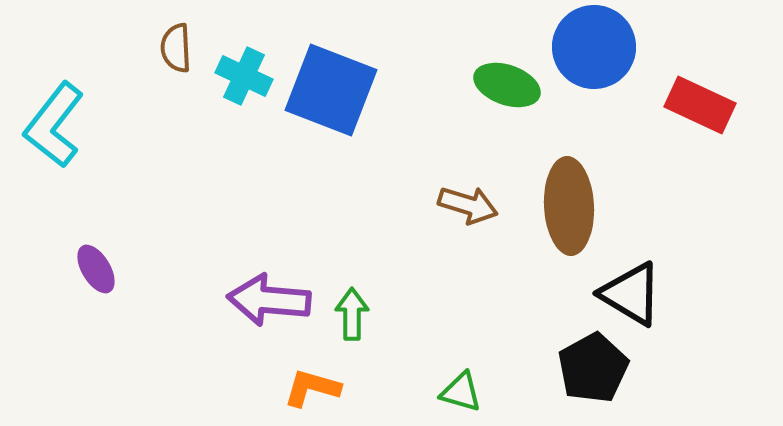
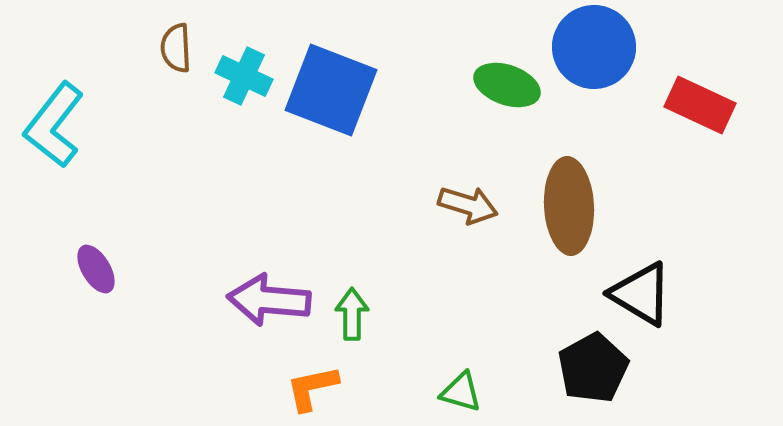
black triangle: moved 10 px right
orange L-shape: rotated 28 degrees counterclockwise
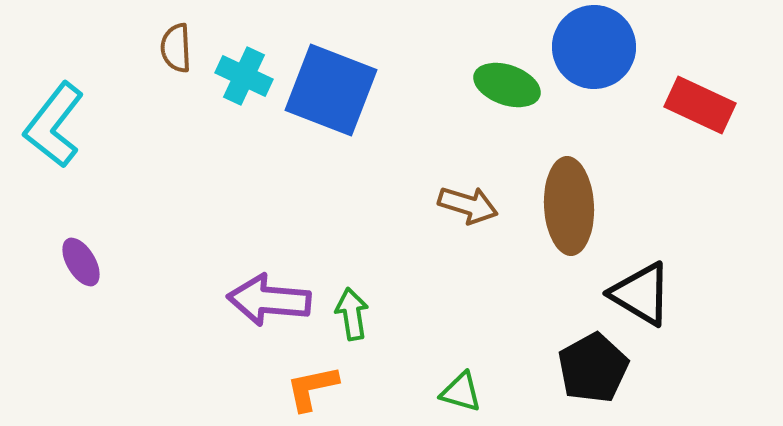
purple ellipse: moved 15 px left, 7 px up
green arrow: rotated 9 degrees counterclockwise
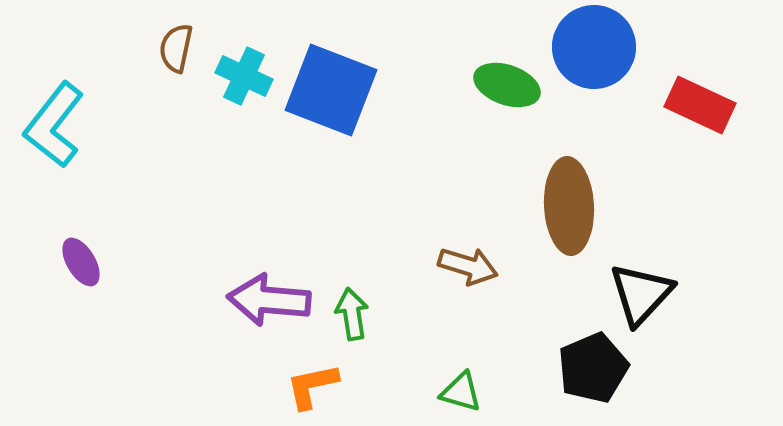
brown semicircle: rotated 15 degrees clockwise
brown arrow: moved 61 px down
black triangle: rotated 42 degrees clockwise
black pentagon: rotated 6 degrees clockwise
orange L-shape: moved 2 px up
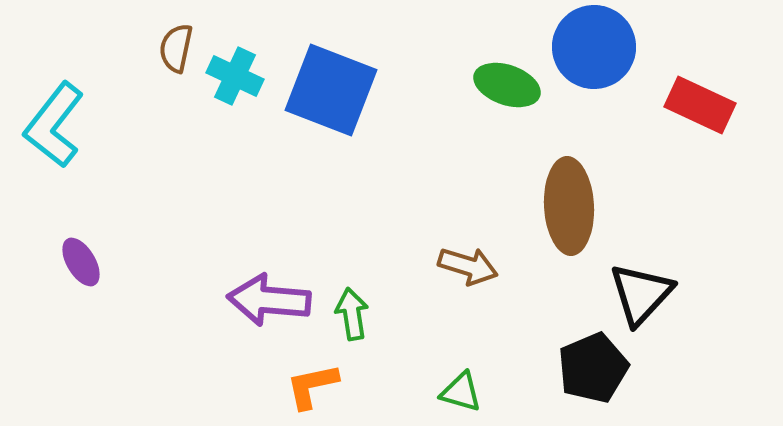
cyan cross: moved 9 px left
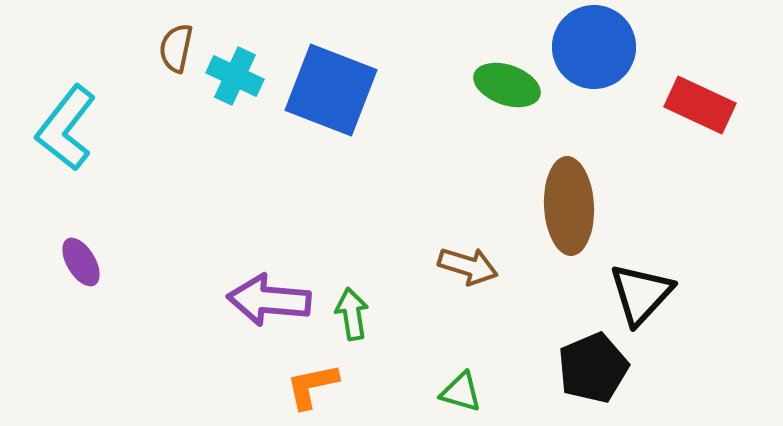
cyan L-shape: moved 12 px right, 3 px down
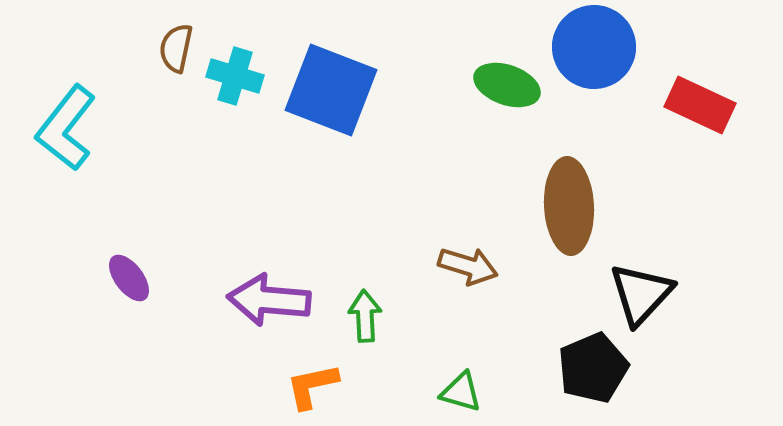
cyan cross: rotated 8 degrees counterclockwise
purple ellipse: moved 48 px right, 16 px down; rotated 6 degrees counterclockwise
green arrow: moved 13 px right, 2 px down; rotated 6 degrees clockwise
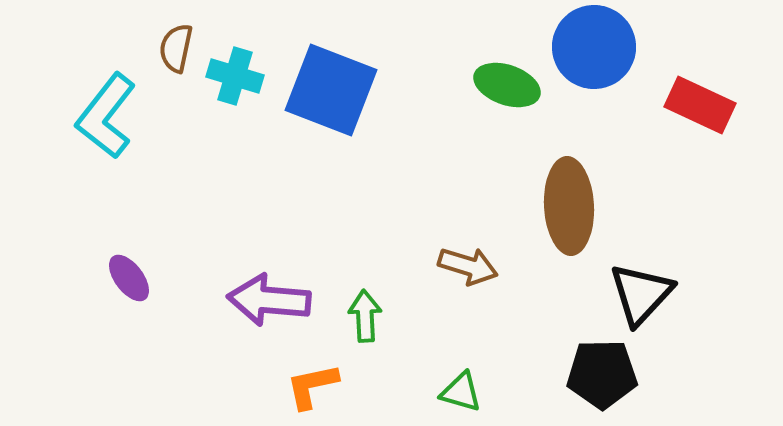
cyan L-shape: moved 40 px right, 12 px up
black pentagon: moved 9 px right, 6 px down; rotated 22 degrees clockwise
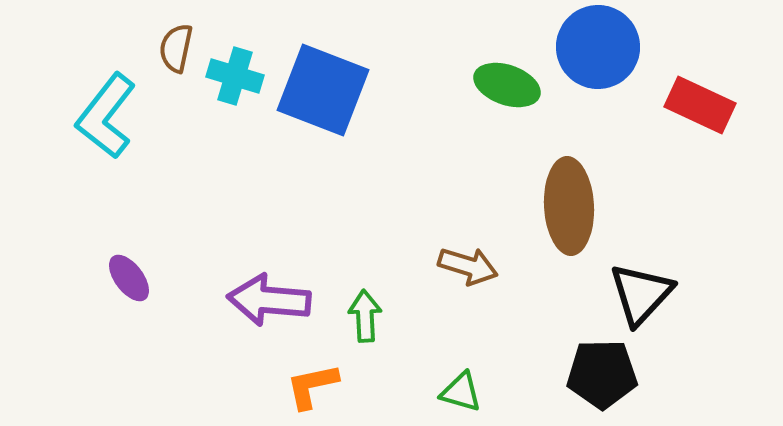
blue circle: moved 4 px right
blue square: moved 8 px left
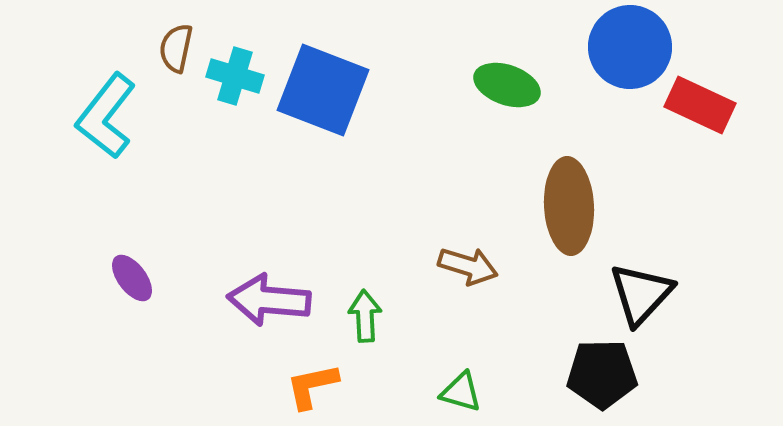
blue circle: moved 32 px right
purple ellipse: moved 3 px right
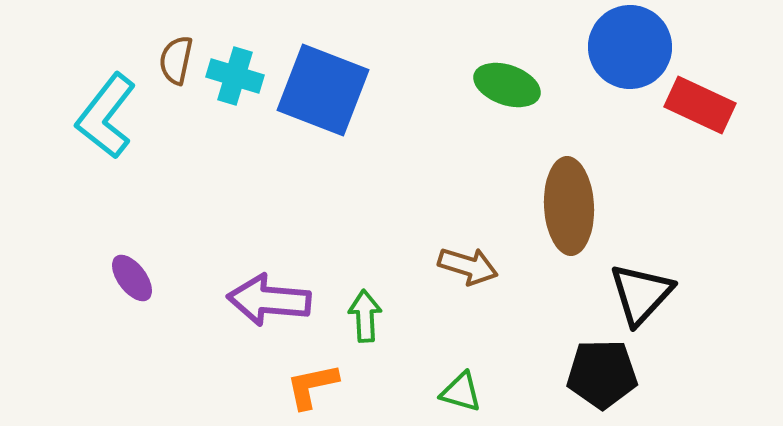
brown semicircle: moved 12 px down
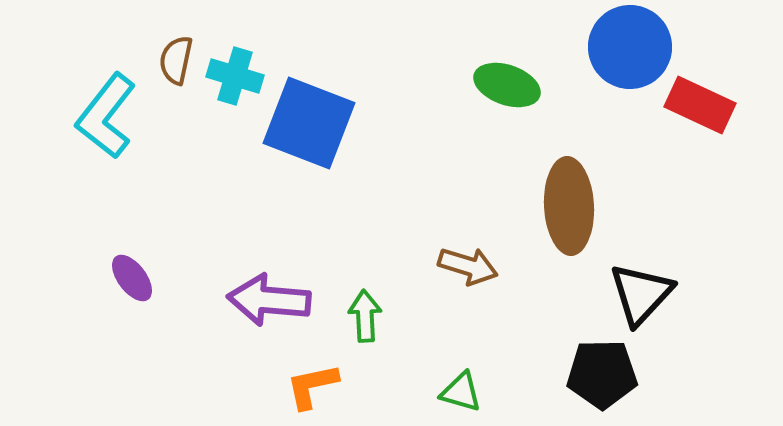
blue square: moved 14 px left, 33 px down
